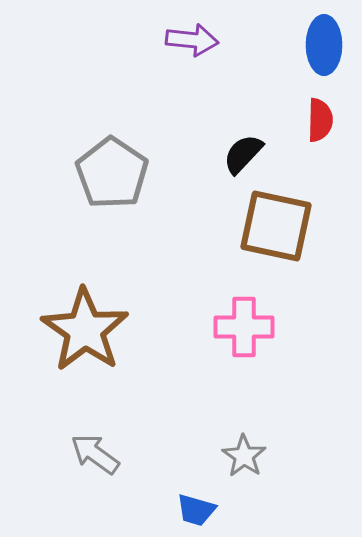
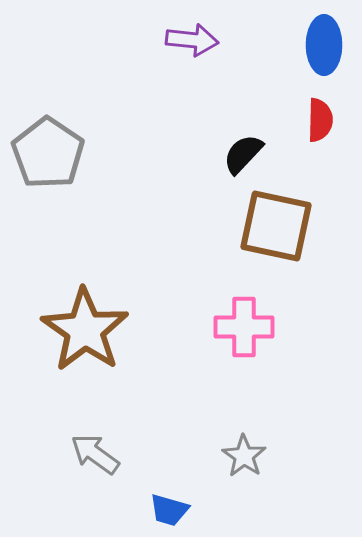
gray pentagon: moved 64 px left, 20 px up
blue trapezoid: moved 27 px left
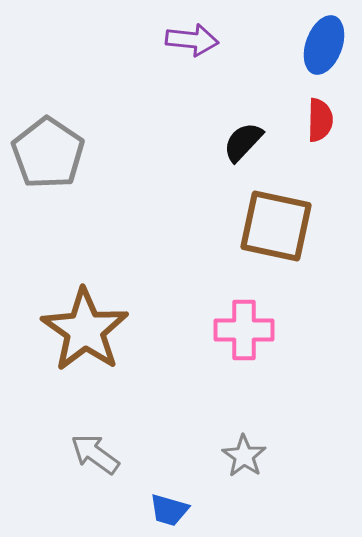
blue ellipse: rotated 20 degrees clockwise
black semicircle: moved 12 px up
pink cross: moved 3 px down
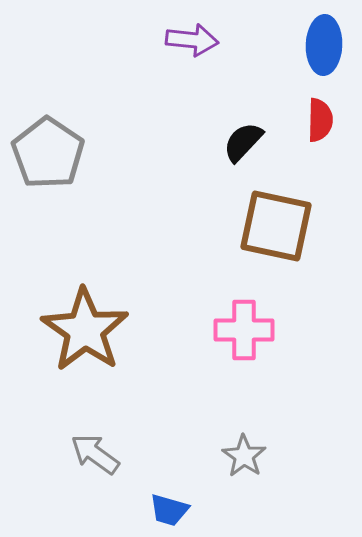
blue ellipse: rotated 18 degrees counterclockwise
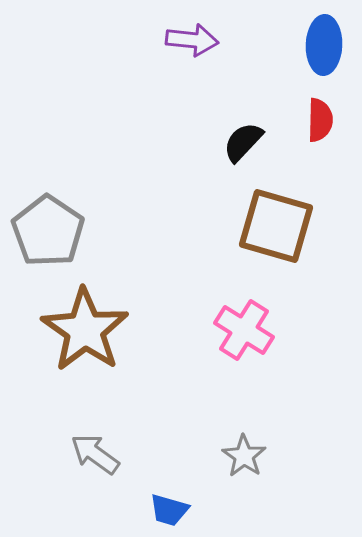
gray pentagon: moved 78 px down
brown square: rotated 4 degrees clockwise
pink cross: rotated 32 degrees clockwise
